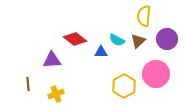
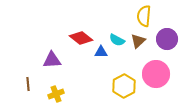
red diamond: moved 6 px right, 1 px up
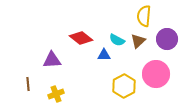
blue triangle: moved 3 px right, 3 px down
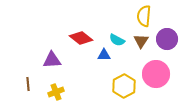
brown triangle: moved 3 px right; rotated 14 degrees counterclockwise
yellow cross: moved 2 px up
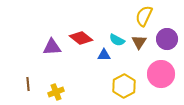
yellow semicircle: rotated 20 degrees clockwise
brown triangle: moved 2 px left, 1 px down
purple triangle: moved 13 px up
pink circle: moved 5 px right
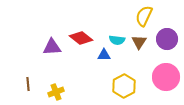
cyan semicircle: rotated 21 degrees counterclockwise
pink circle: moved 5 px right, 3 px down
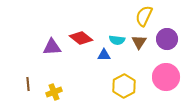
yellow cross: moved 2 px left
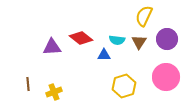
yellow hexagon: rotated 10 degrees clockwise
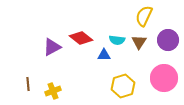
purple circle: moved 1 px right, 1 px down
purple triangle: rotated 24 degrees counterclockwise
pink circle: moved 2 px left, 1 px down
yellow hexagon: moved 1 px left
yellow cross: moved 1 px left, 1 px up
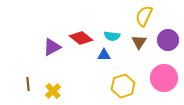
cyan semicircle: moved 5 px left, 4 px up
yellow cross: rotated 21 degrees counterclockwise
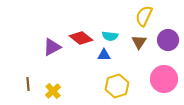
cyan semicircle: moved 2 px left
pink circle: moved 1 px down
yellow hexagon: moved 6 px left
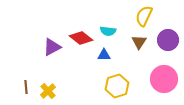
cyan semicircle: moved 2 px left, 5 px up
brown line: moved 2 px left, 3 px down
yellow cross: moved 5 px left
